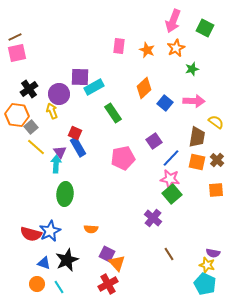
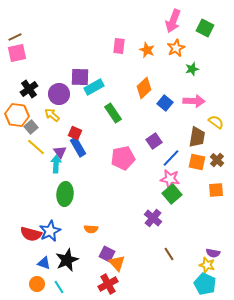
yellow arrow at (52, 111): moved 4 px down; rotated 28 degrees counterclockwise
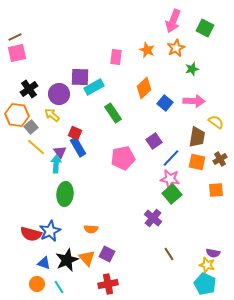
pink rectangle at (119, 46): moved 3 px left, 11 px down
brown cross at (217, 160): moved 3 px right, 1 px up; rotated 16 degrees clockwise
orange triangle at (117, 263): moved 30 px left, 5 px up
red cross at (108, 284): rotated 18 degrees clockwise
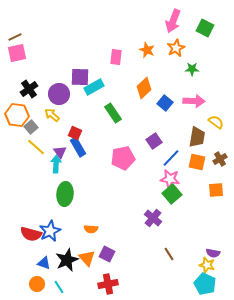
green star at (192, 69): rotated 16 degrees clockwise
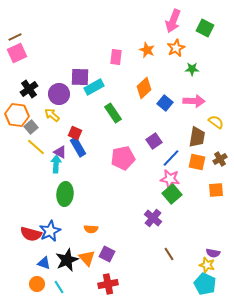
pink square at (17, 53): rotated 12 degrees counterclockwise
purple triangle at (60, 152): rotated 24 degrees counterclockwise
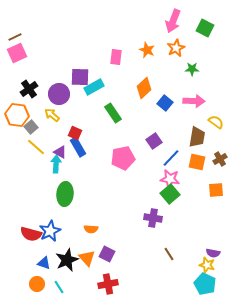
green square at (172, 194): moved 2 px left
purple cross at (153, 218): rotated 30 degrees counterclockwise
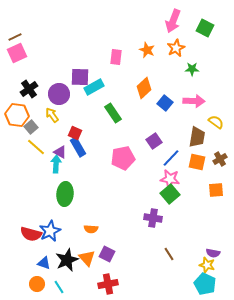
yellow arrow at (52, 115): rotated 14 degrees clockwise
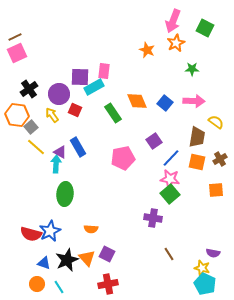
orange star at (176, 48): moved 5 px up
pink rectangle at (116, 57): moved 12 px left, 14 px down
orange diamond at (144, 88): moved 7 px left, 13 px down; rotated 70 degrees counterclockwise
red square at (75, 133): moved 23 px up
yellow star at (207, 265): moved 5 px left, 3 px down
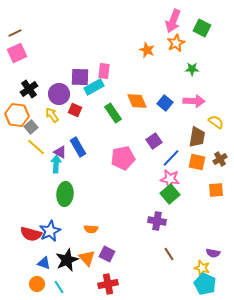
green square at (205, 28): moved 3 px left
brown line at (15, 37): moved 4 px up
purple cross at (153, 218): moved 4 px right, 3 px down
